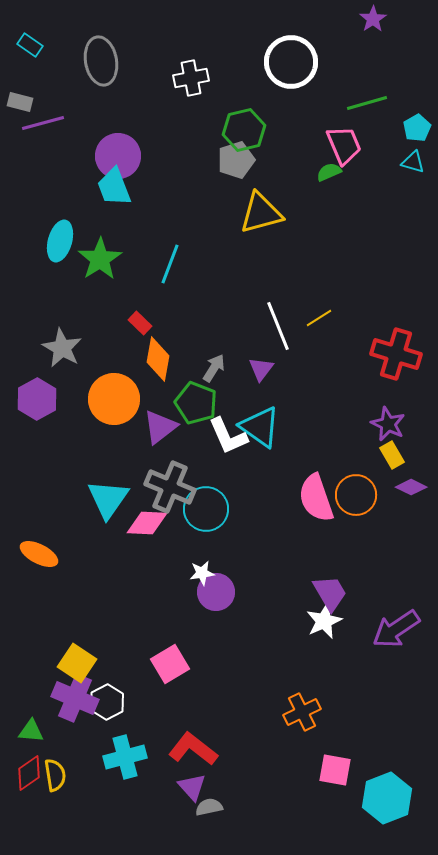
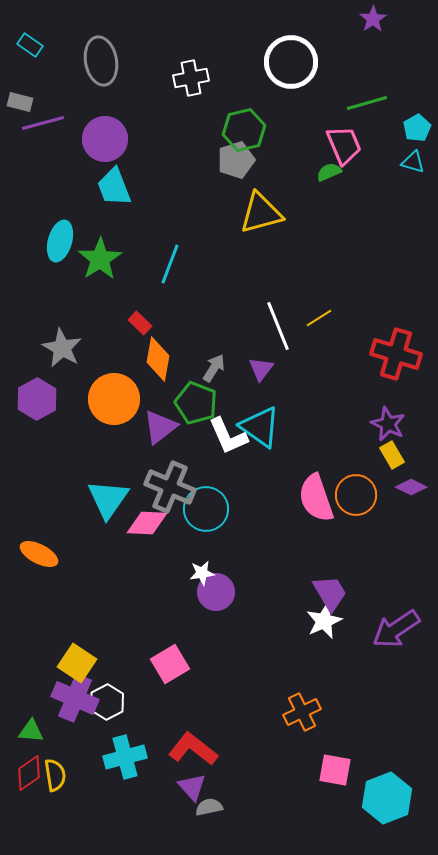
purple circle at (118, 156): moved 13 px left, 17 px up
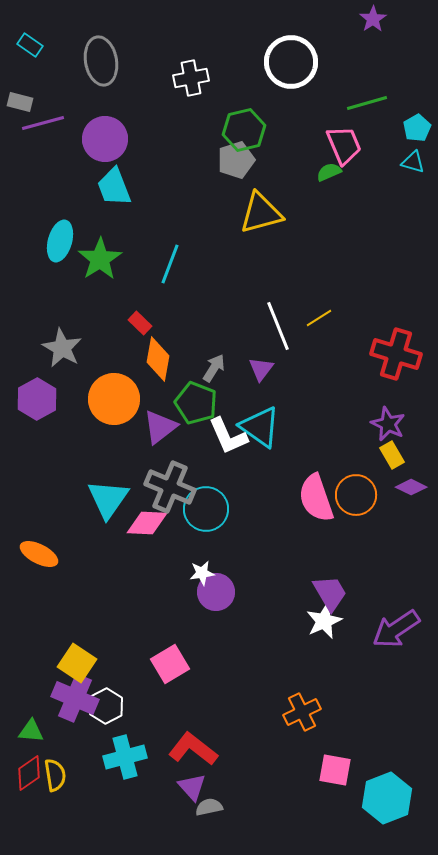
white hexagon at (107, 702): moved 1 px left, 4 px down
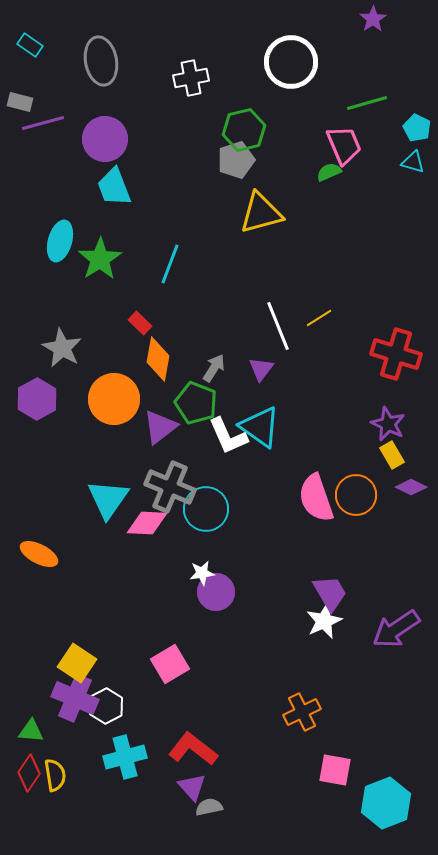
cyan pentagon at (417, 128): rotated 16 degrees counterclockwise
red diamond at (29, 773): rotated 21 degrees counterclockwise
cyan hexagon at (387, 798): moved 1 px left, 5 px down
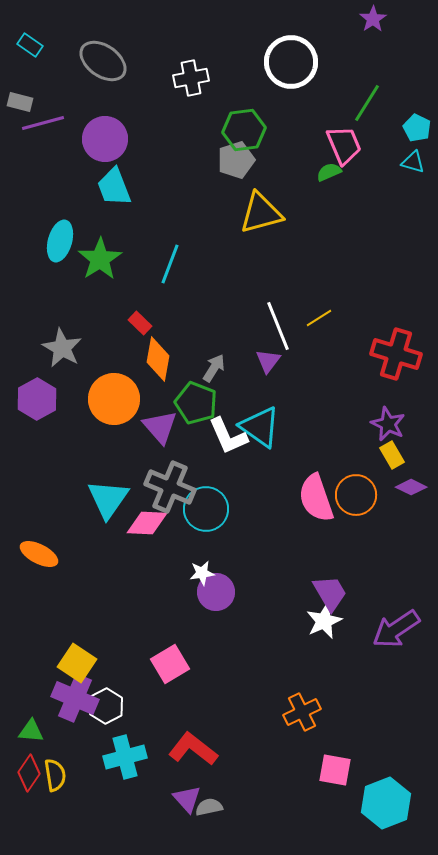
gray ellipse at (101, 61): moved 2 px right; rotated 45 degrees counterclockwise
green line at (367, 103): rotated 42 degrees counterclockwise
green hexagon at (244, 130): rotated 6 degrees clockwise
purple triangle at (261, 369): moved 7 px right, 8 px up
purple triangle at (160, 427): rotated 33 degrees counterclockwise
purple triangle at (192, 787): moved 5 px left, 12 px down
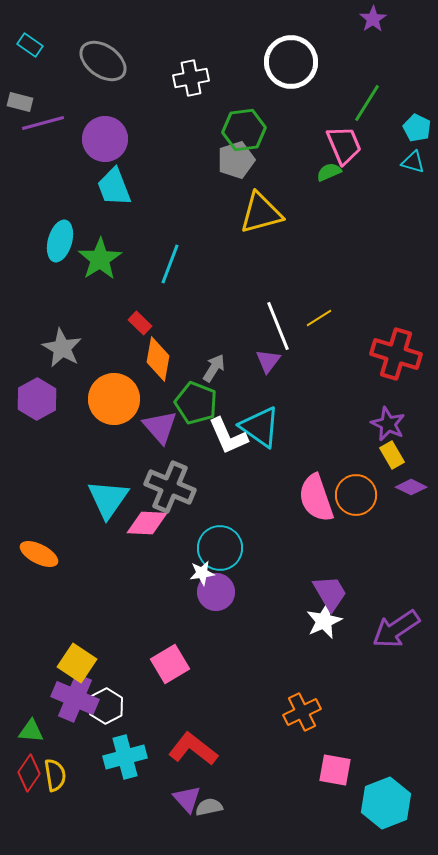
cyan circle at (206, 509): moved 14 px right, 39 px down
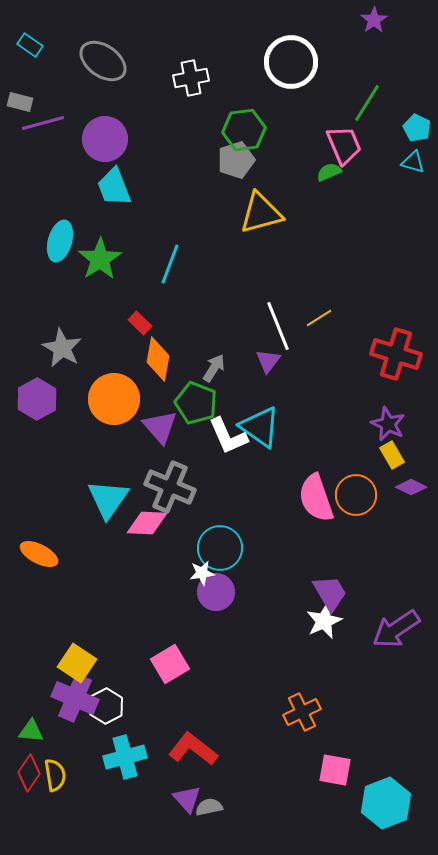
purple star at (373, 19): moved 1 px right, 1 px down
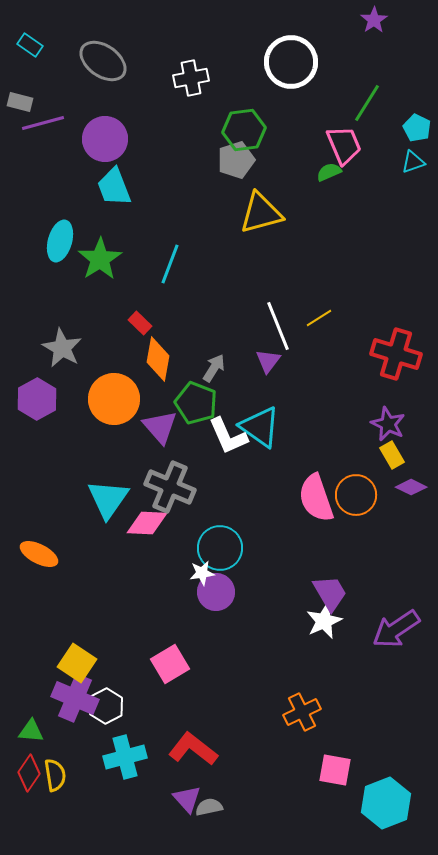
cyan triangle at (413, 162): rotated 35 degrees counterclockwise
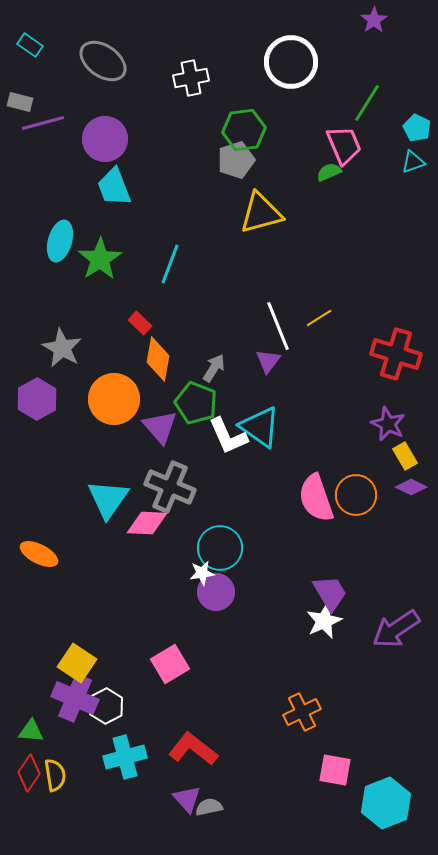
yellow rectangle at (392, 455): moved 13 px right, 1 px down
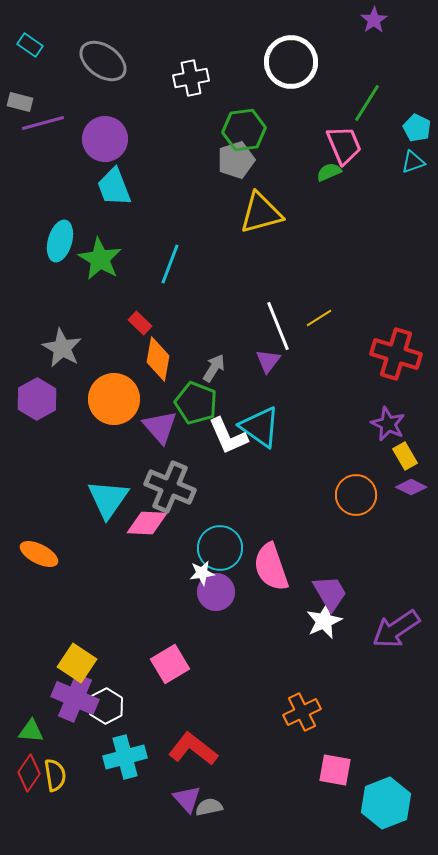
green star at (100, 259): rotated 9 degrees counterclockwise
pink semicircle at (316, 498): moved 45 px left, 69 px down
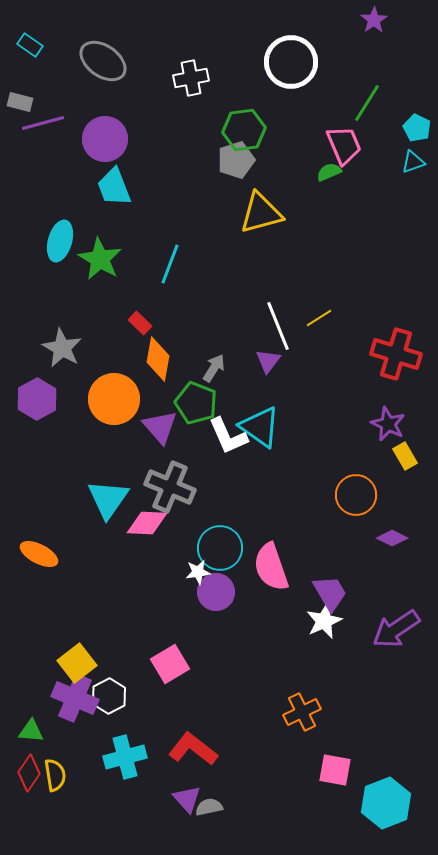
purple diamond at (411, 487): moved 19 px left, 51 px down
white star at (202, 573): moved 4 px left, 1 px up
yellow square at (77, 663): rotated 18 degrees clockwise
white hexagon at (106, 706): moved 3 px right, 10 px up
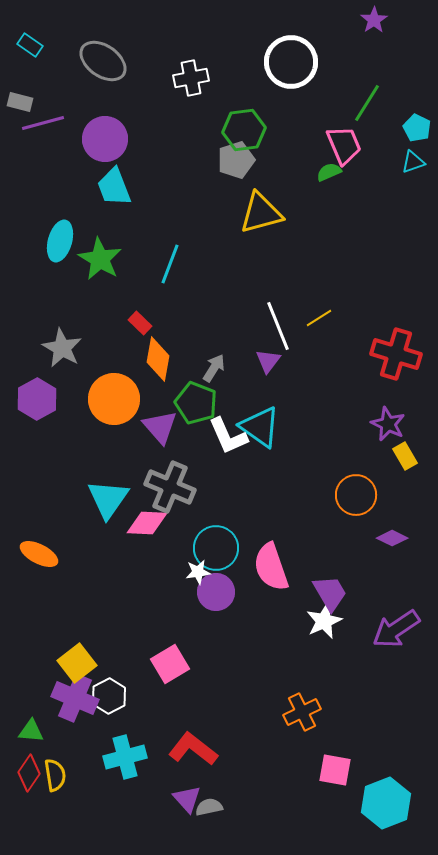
cyan circle at (220, 548): moved 4 px left
